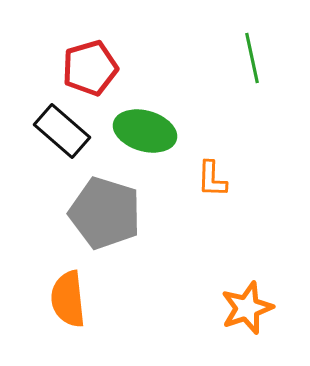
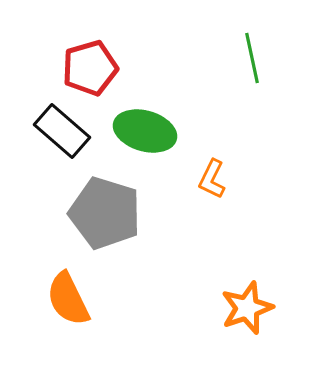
orange L-shape: rotated 24 degrees clockwise
orange semicircle: rotated 20 degrees counterclockwise
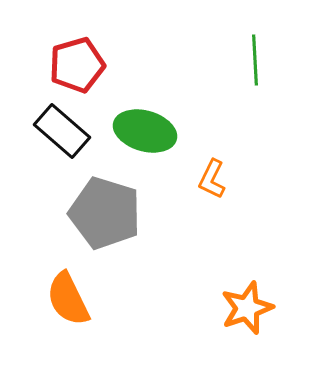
green line: moved 3 px right, 2 px down; rotated 9 degrees clockwise
red pentagon: moved 13 px left, 3 px up
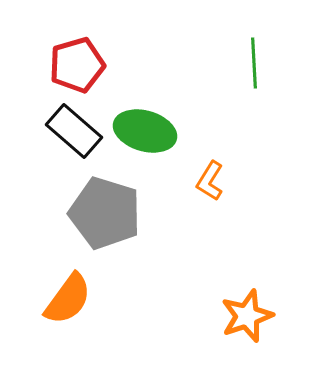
green line: moved 1 px left, 3 px down
black rectangle: moved 12 px right
orange L-shape: moved 2 px left, 2 px down; rotated 6 degrees clockwise
orange semicircle: rotated 118 degrees counterclockwise
orange star: moved 8 px down
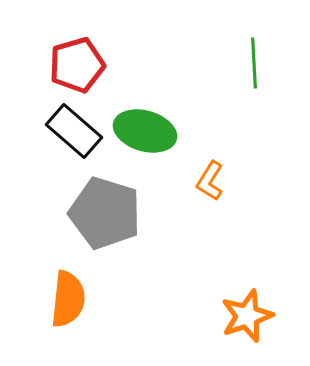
orange semicircle: rotated 30 degrees counterclockwise
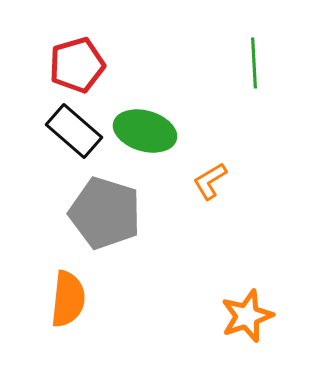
orange L-shape: rotated 27 degrees clockwise
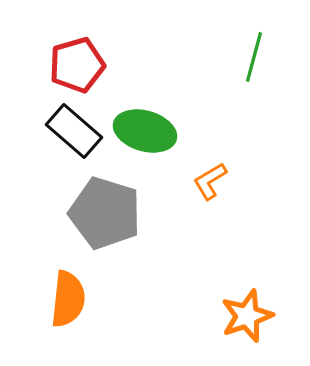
green line: moved 6 px up; rotated 18 degrees clockwise
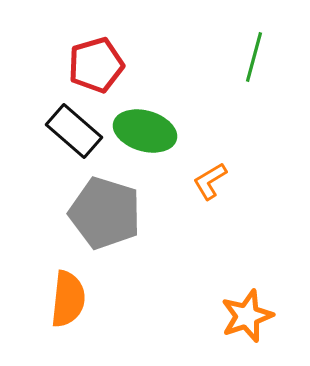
red pentagon: moved 19 px right
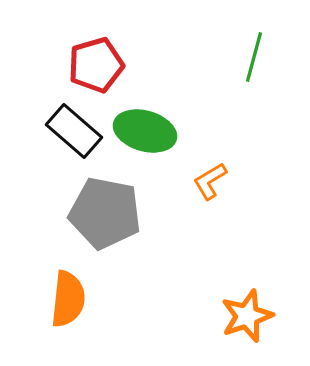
gray pentagon: rotated 6 degrees counterclockwise
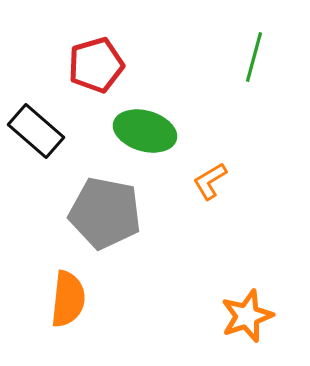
black rectangle: moved 38 px left
